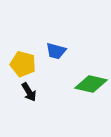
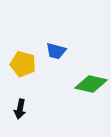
black arrow: moved 9 px left, 17 px down; rotated 42 degrees clockwise
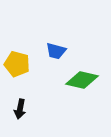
yellow pentagon: moved 6 px left
green diamond: moved 9 px left, 4 px up
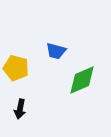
yellow pentagon: moved 1 px left, 4 px down
green diamond: rotated 36 degrees counterclockwise
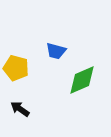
black arrow: rotated 114 degrees clockwise
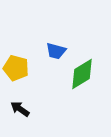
green diamond: moved 6 px up; rotated 8 degrees counterclockwise
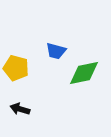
green diamond: moved 2 px right, 1 px up; rotated 20 degrees clockwise
black arrow: rotated 18 degrees counterclockwise
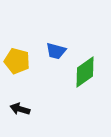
yellow pentagon: moved 1 px right, 7 px up
green diamond: moved 1 px right, 1 px up; rotated 24 degrees counterclockwise
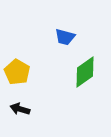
blue trapezoid: moved 9 px right, 14 px up
yellow pentagon: moved 11 px down; rotated 15 degrees clockwise
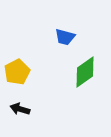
yellow pentagon: rotated 15 degrees clockwise
